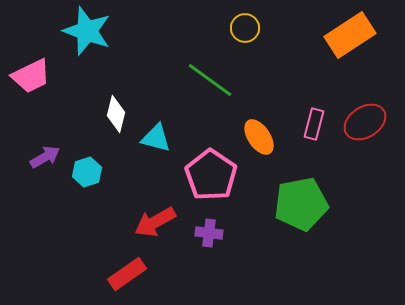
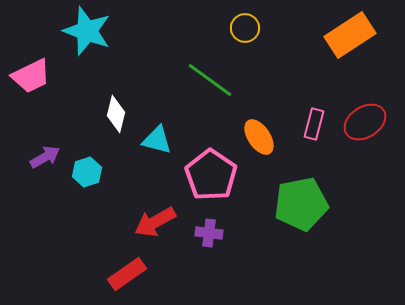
cyan triangle: moved 1 px right, 2 px down
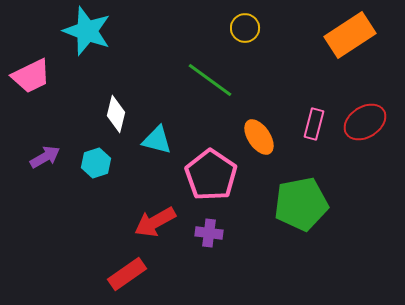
cyan hexagon: moved 9 px right, 9 px up
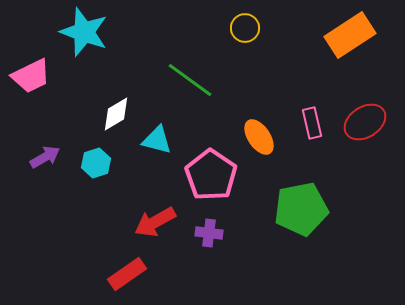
cyan star: moved 3 px left, 1 px down
green line: moved 20 px left
white diamond: rotated 45 degrees clockwise
pink rectangle: moved 2 px left, 1 px up; rotated 28 degrees counterclockwise
green pentagon: moved 5 px down
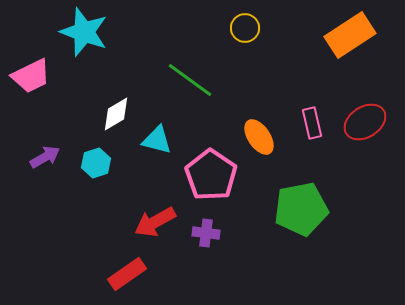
purple cross: moved 3 px left
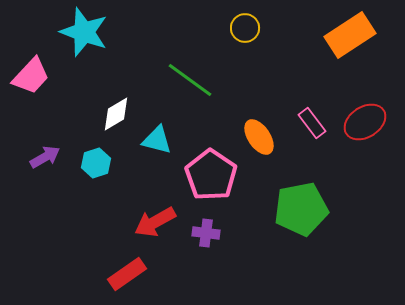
pink trapezoid: rotated 21 degrees counterclockwise
pink rectangle: rotated 24 degrees counterclockwise
